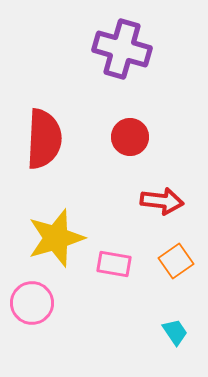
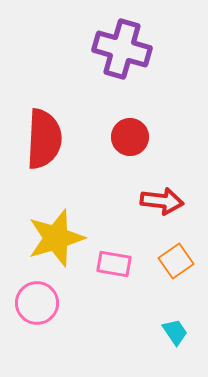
pink circle: moved 5 px right
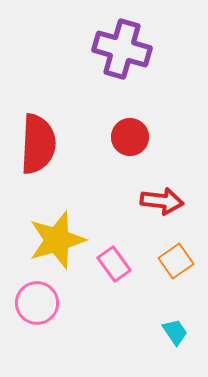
red semicircle: moved 6 px left, 5 px down
yellow star: moved 1 px right, 2 px down
pink rectangle: rotated 44 degrees clockwise
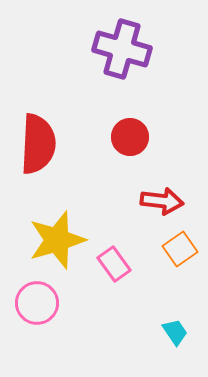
orange square: moved 4 px right, 12 px up
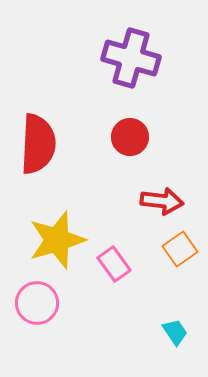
purple cross: moved 9 px right, 9 px down
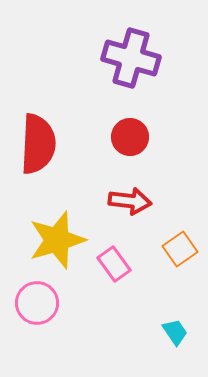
red arrow: moved 32 px left
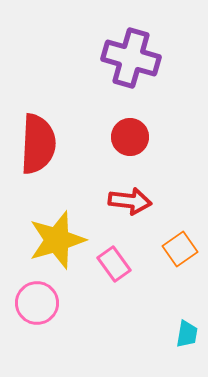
cyan trapezoid: moved 12 px right, 2 px down; rotated 44 degrees clockwise
